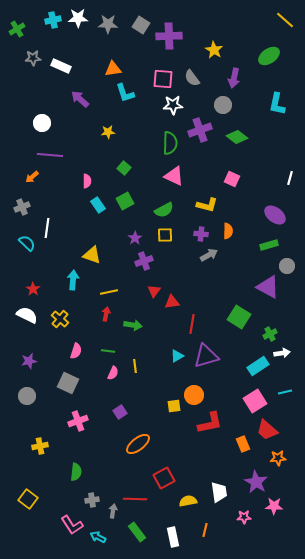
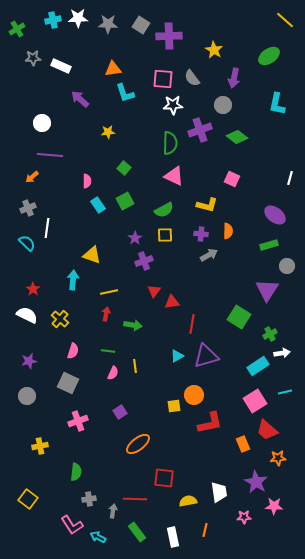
gray cross at (22, 207): moved 6 px right, 1 px down
purple triangle at (268, 287): moved 1 px left, 3 px down; rotated 35 degrees clockwise
pink semicircle at (76, 351): moved 3 px left
red square at (164, 478): rotated 35 degrees clockwise
gray cross at (92, 500): moved 3 px left, 1 px up
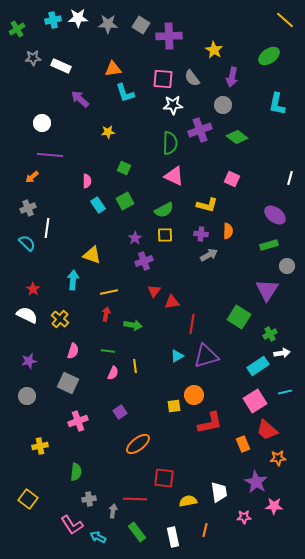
purple arrow at (234, 78): moved 2 px left, 1 px up
green square at (124, 168): rotated 16 degrees counterclockwise
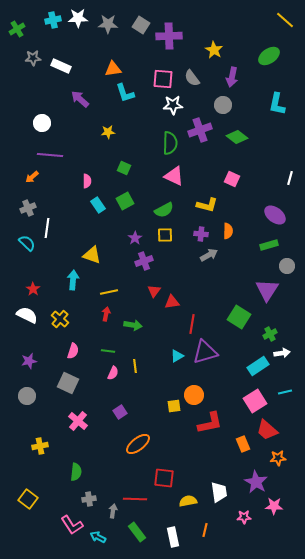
purple triangle at (206, 356): moved 1 px left, 4 px up
pink cross at (78, 421): rotated 30 degrees counterclockwise
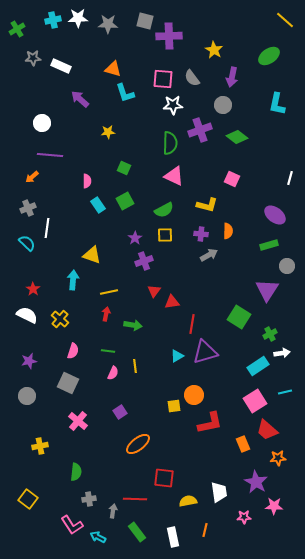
gray square at (141, 25): moved 4 px right, 4 px up; rotated 18 degrees counterclockwise
orange triangle at (113, 69): rotated 24 degrees clockwise
